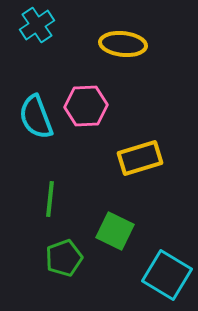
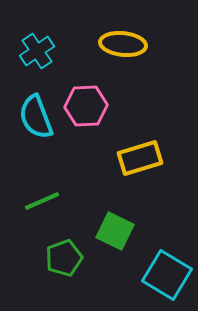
cyan cross: moved 26 px down
green line: moved 8 px left, 2 px down; rotated 60 degrees clockwise
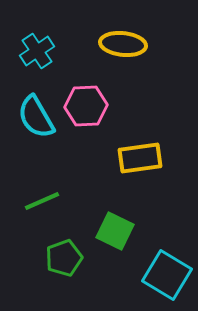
cyan semicircle: rotated 9 degrees counterclockwise
yellow rectangle: rotated 9 degrees clockwise
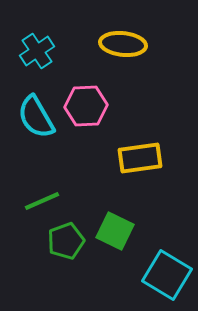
green pentagon: moved 2 px right, 17 px up
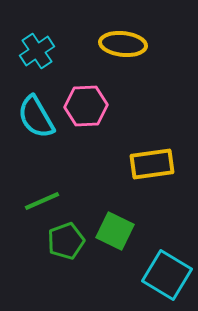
yellow rectangle: moved 12 px right, 6 px down
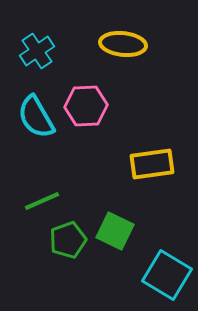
green pentagon: moved 2 px right, 1 px up
